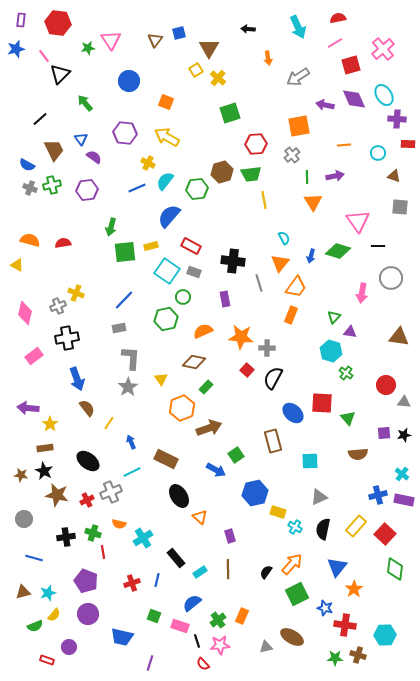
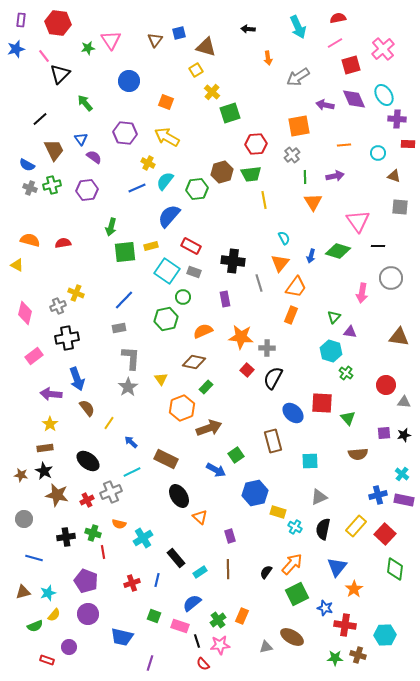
brown triangle at (209, 48): moved 3 px left, 1 px up; rotated 45 degrees counterclockwise
yellow cross at (218, 78): moved 6 px left, 14 px down
green line at (307, 177): moved 2 px left
purple arrow at (28, 408): moved 23 px right, 14 px up
blue arrow at (131, 442): rotated 24 degrees counterclockwise
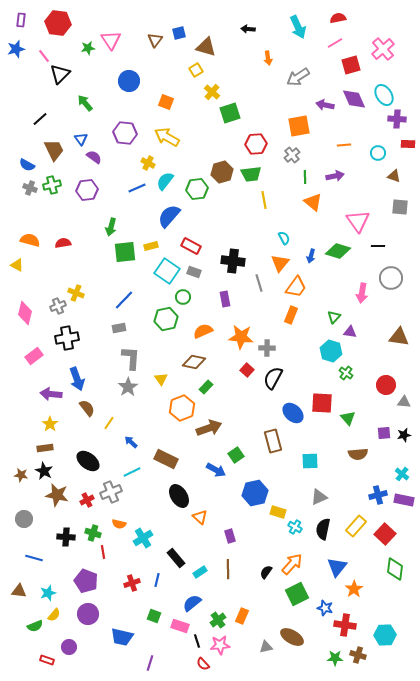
orange triangle at (313, 202): rotated 18 degrees counterclockwise
black cross at (66, 537): rotated 12 degrees clockwise
brown triangle at (23, 592): moved 4 px left, 1 px up; rotated 21 degrees clockwise
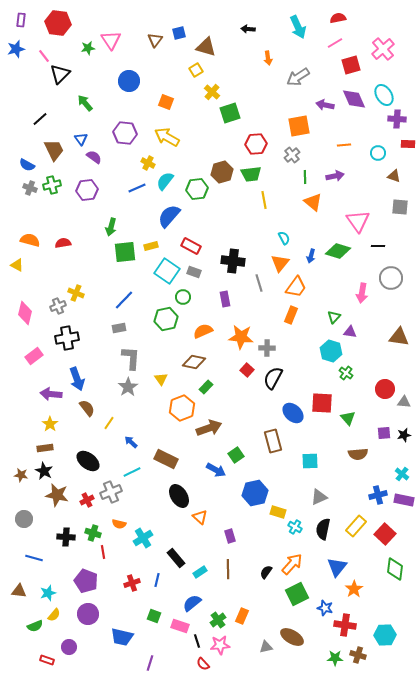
red circle at (386, 385): moved 1 px left, 4 px down
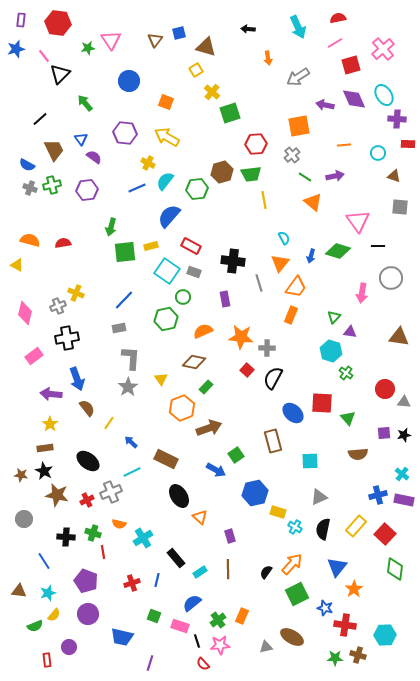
green line at (305, 177): rotated 56 degrees counterclockwise
blue line at (34, 558): moved 10 px right, 3 px down; rotated 42 degrees clockwise
red rectangle at (47, 660): rotated 64 degrees clockwise
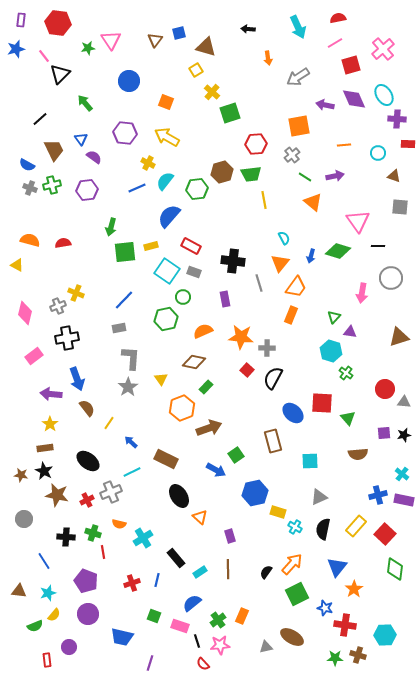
brown triangle at (399, 337): rotated 25 degrees counterclockwise
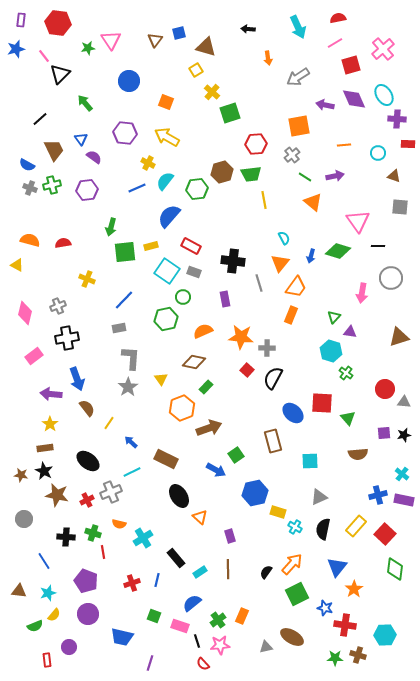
yellow cross at (76, 293): moved 11 px right, 14 px up
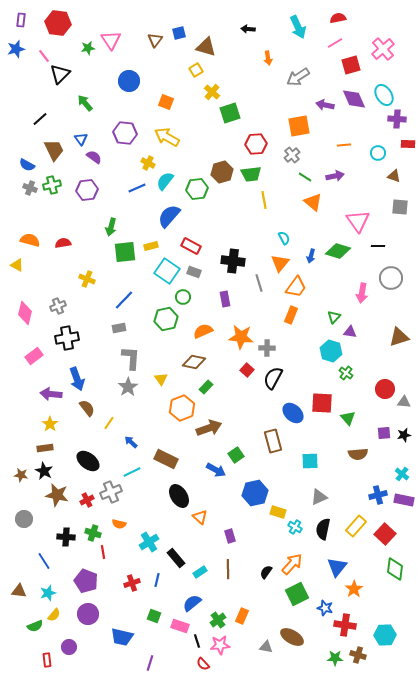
cyan cross at (143, 538): moved 6 px right, 4 px down
gray triangle at (266, 647): rotated 24 degrees clockwise
